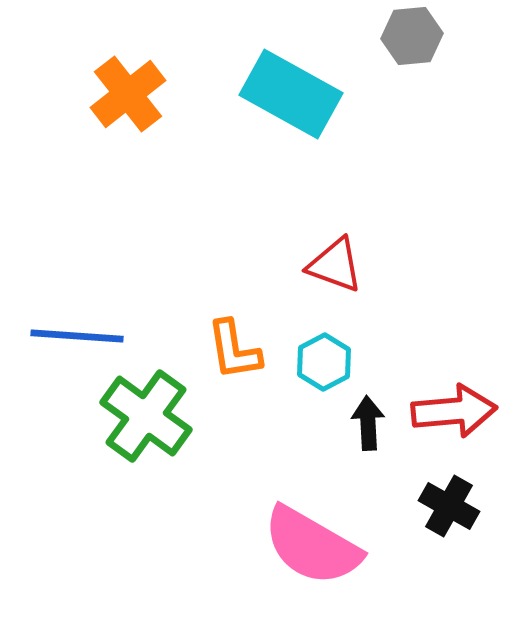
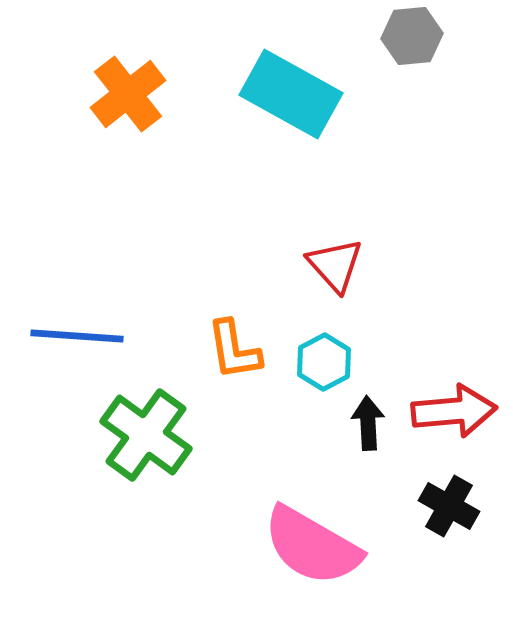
red triangle: rotated 28 degrees clockwise
green cross: moved 19 px down
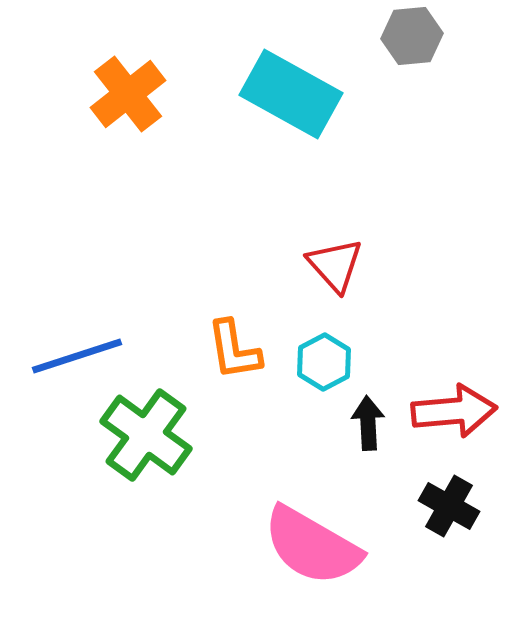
blue line: moved 20 px down; rotated 22 degrees counterclockwise
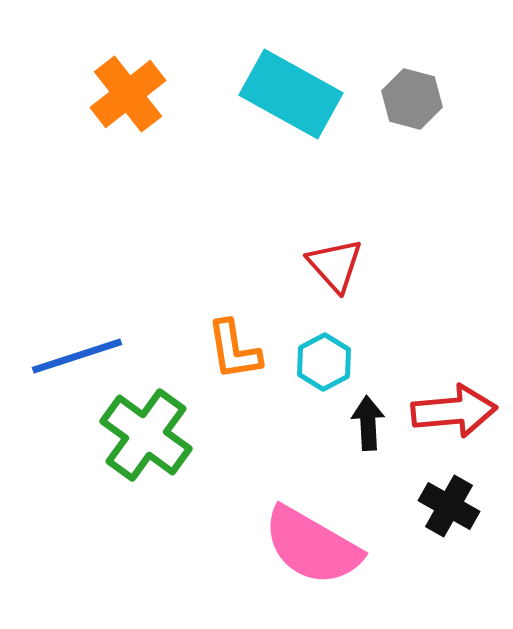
gray hexagon: moved 63 px down; rotated 20 degrees clockwise
